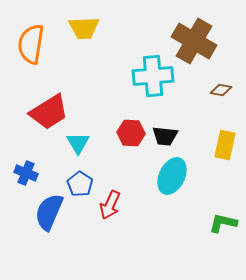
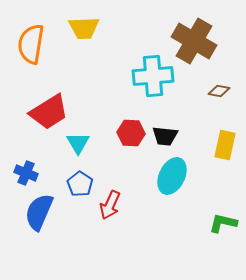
brown diamond: moved 2 px left, 1 px down
blue semicircle: moved 10 px left
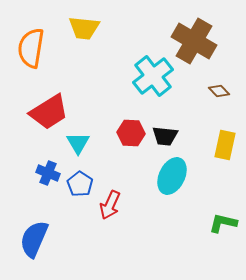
yellow trapezoid: rotated 8 degrees clockwise
orange semicircle: moved 4 px down
cyan cross: rotated 33 degrees counterclockwise
brown diamond: rotated 35 degrees clockwise
blue cross: moved 22 px right
blue semicircle: moved 5 px left, 27 px down
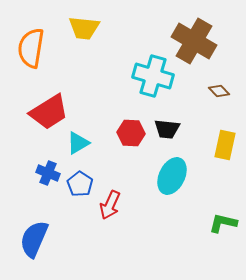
cyan cross: rotated 36 degrees counterclockwise
black trapezoid: moved 2 px right, 7 px up
cyan triangle: rotated 30 degrees clockwise
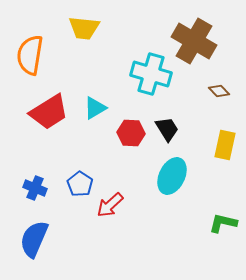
orange semicircle: moved 1 px left, 7 px down
cyan cross: moved 2 px left, 2 px up
black trapezoid: rotated 128 degrees counterclockwise
cyan triangle: moved 17 px right, 35 px up
blue cross: moved 13 px left, 15 px down
red arrow: rotated 24 degrees clockwise
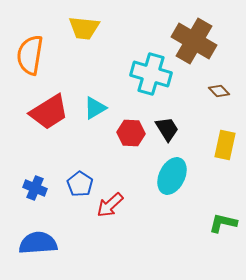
blue semicircle: moved 4 px right, 4 px down; rotated 63 degrees clockwise
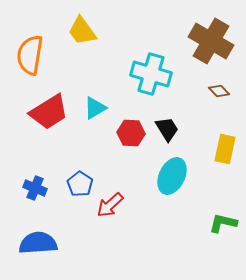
yellow trapezoid: moved 2 px left, 3 px down; rotated 48 degrees clockwise
brown cross: moved 17 px right
yellow rectangle: moved 4 px down
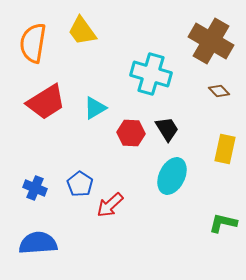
orange semicircle: moved 3 px right, 12 px up
red trapezoid: moved 3 px left, 10 px up
